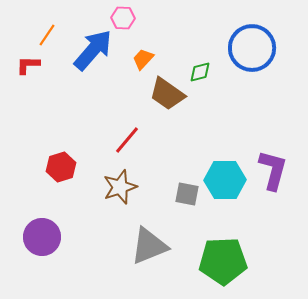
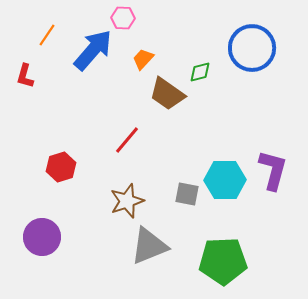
red L-shape: moved 3 px left, 11 px down; rotated 75 degrees counterclockwise
brown star: moved 7 px right, 14 px down
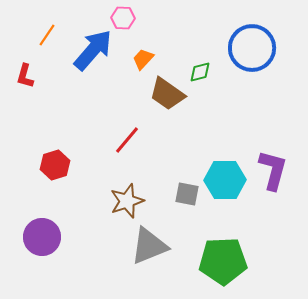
red hexagon: moved 6 px left, 2 px up
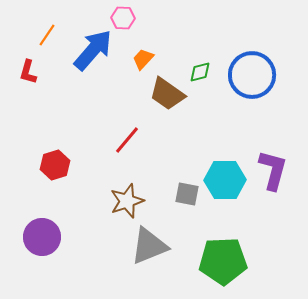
blue circle: moved 27 px down
red L-shape: moved 3 px right, 4 px up
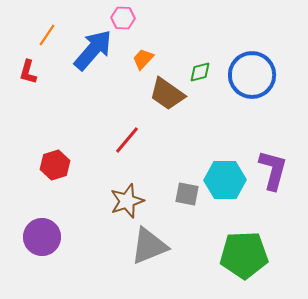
green pentagon: moved 21 px right, 6 px up
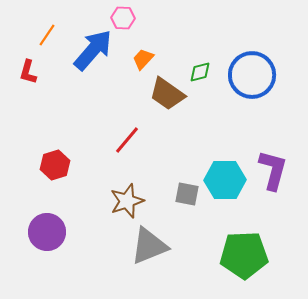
purple circle: moved 5 px right, 5 px up
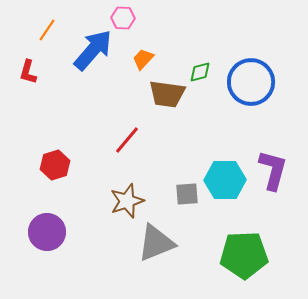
orange line: moved 5 px up
blue circle: moved 1 px left, 7 px down
brown trapezoid: rotated 27 degrees counterclockwise
gray square: rotated 15 degrees counterclockwise
gray triangle: moved 7 px right, 3 px up
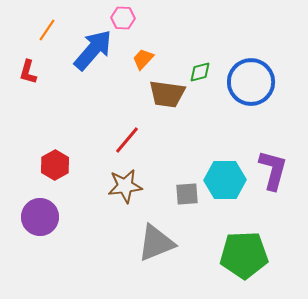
red hexagon: rotated 12 degrees counterclockwise
brown star: moved 2 px left, 15 px up; rotated 12 degrees clockwise
purple circle: moved 7 px left, 15 px up
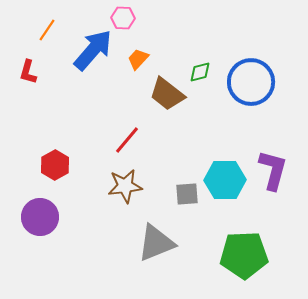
orange trapezoid: moved 5 px left
brown trapezoid: rotated 30 degrees clockwise
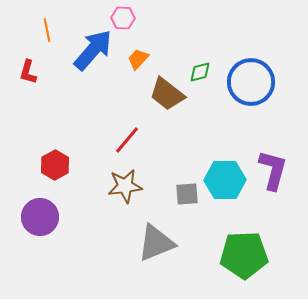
orange line: rotated 45 degrees counterclockwise
